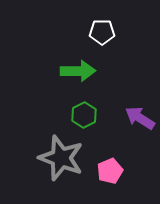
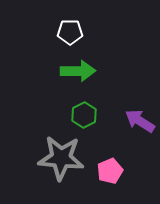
white pentagon: moved 32 px left
purple arrow: moved 3 px down
gray star: rotated 15 degrees counterclockwise
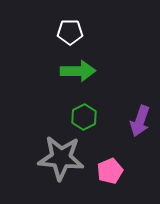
green hexagon: moved 2 px down
purple arrow: rotated 104 degrees counterclockwise
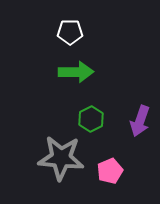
green arrow: moved 2 px left, 1 px down
green hexagon: moved 7 px right, 2 px down
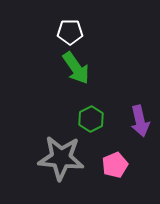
green arrow: moved 4 px up; rotated 56 degrees clockwise
purple arrow: rotated 32 degrees counterclockwise
pink pentagon: moved 5 px right, 6 px up
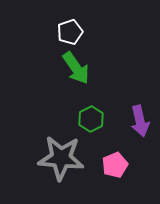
white pentagon: rotated 20 degrees counterclockwise
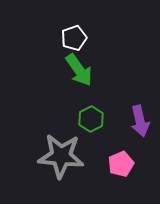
white pentagon: moved 4 px right, 6 px down
green arrow: moved 3 px right, 2 px down
gray star: moved 2 px up
pink pentagon: moved 6 px right, 1 px up
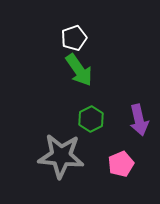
purple arrow: moved 1 px left, 1 px up
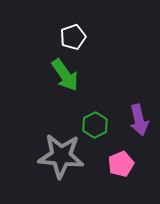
white pentagon: moved 1 px left, 1 px up
green arrow: moved 14 px left, 5 px down
green hexagon: moved 4 px right, 6 px down
